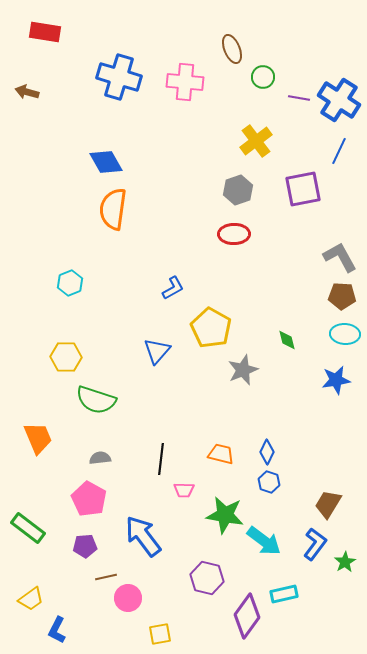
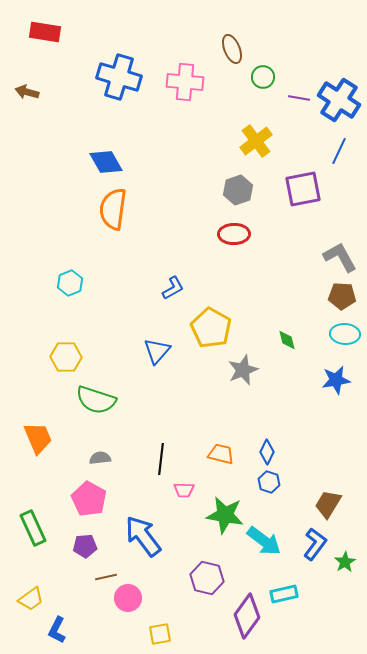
green rectangle at (28, 528): moved 5 px right; rotated 28 degrees clockwise
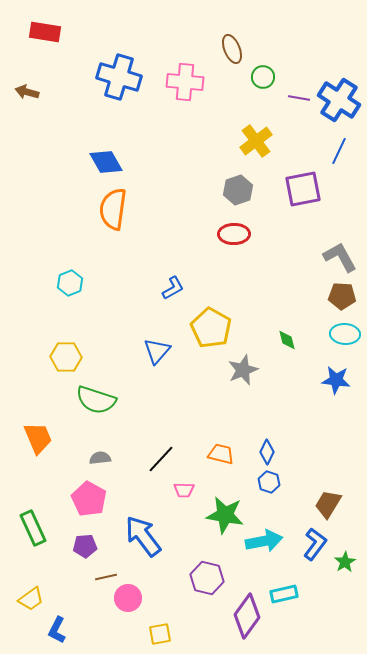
blue star at (336, 380): rotated 16 degrees clockwise
black line at (161, 459): rotated 36 degrees clockwise
cyan arrow at (264, 541): rotated 48 degrees counterclockwise
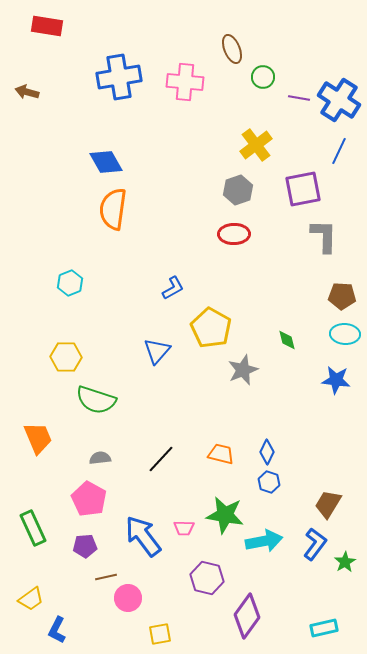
red rectangle at (45, 32): moved 2 px right, 6 px up
blue cross at (119, 77): rotated 27 degrees counterclockwise
yellow cross at (256, 141): moved 4 px down
gray L-shape at (340, 257): moved 16 px left, 21 px up; rotated 30 degrees clockwise
pink trapezoid at (184, 490): moved 38 px down
cyan rectangle at (284, 594): moved 40 px right, 34 px down
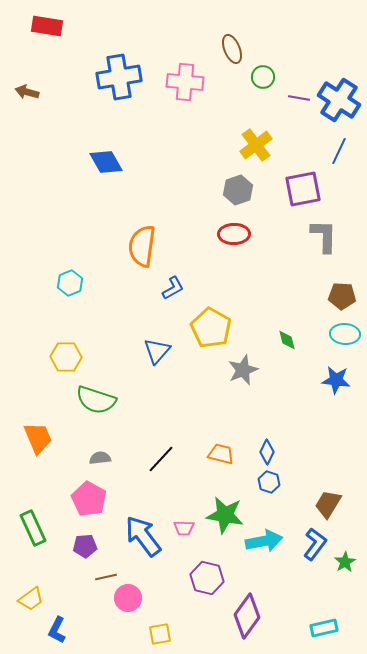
orange semicircle at (113, 209): moved 29 px right, 37 px down
